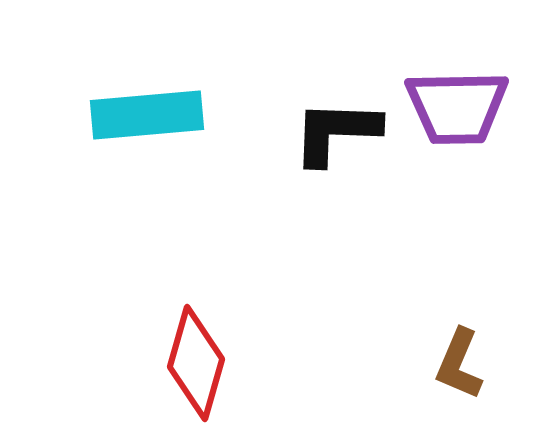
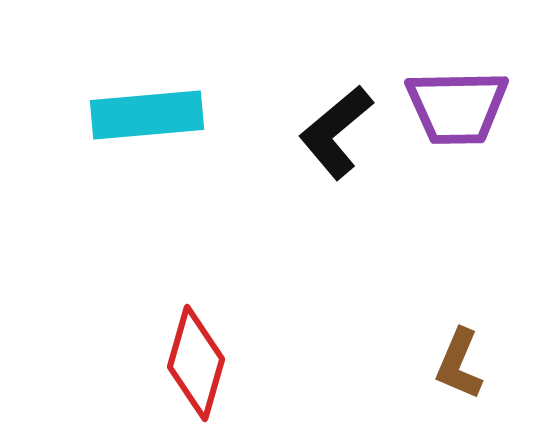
black L-shape: rotated 42 degrees counterclockwise
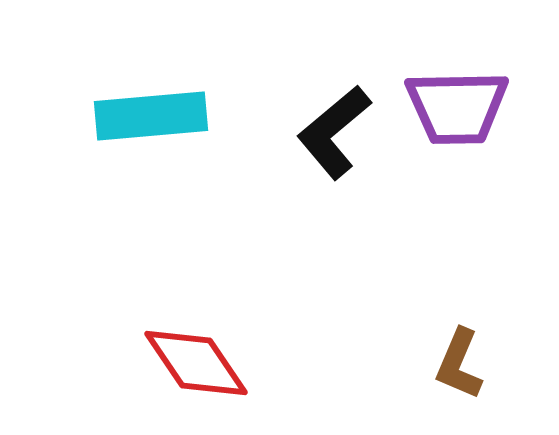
cyan rectangle: moved 4 px right, 1 px down
black L-shape: moved 2 px left
red diamond: rotated 50 degrees counterclockwise
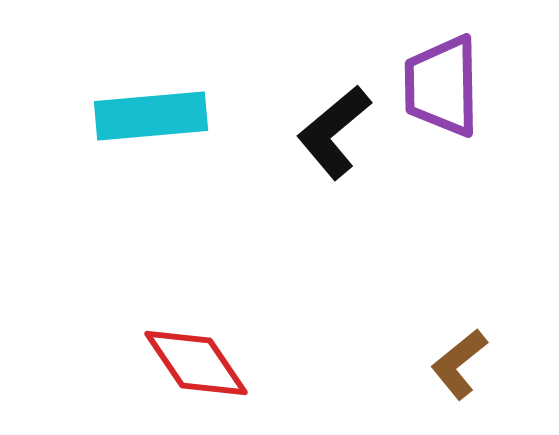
purple trapezoid: moved 15 px left, 21 px up; rotated 90 degrees clockwise
brown L-shape: rotated 28 degrees clockwise
